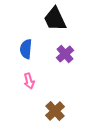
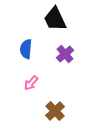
pink arrow: moved 2 px right, 2 px down; rotated 56 degrees clockwise
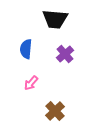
black trapezoid: rotated 60 degrees counterclockwise
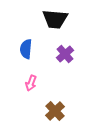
pink arrow: rotated 21 degrees counterclockwise
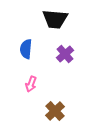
pink arrow: moved 1 px down
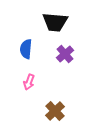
black trapezoid: moved 3 px down
pink arrow: moved 2 px left, 2 px up
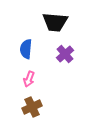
pink arrow: moved 3 px up
brown cross: moved 23 px left, 4 px up; rotated 18 degrees clockwise
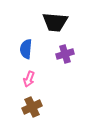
purple cross: rotated 24 degrees clockwise
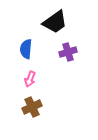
black trapezoid: rotated 40 degrees counterclockwise
purple cross: moved 3 px right, 2 px up
pink arrow: moved 1 px right
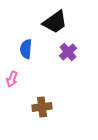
purple cross: rotated 24 degrees counterclockwise
pink arrow: moved 18 px left
brown cross: moved 10 px right; rotated 18 degrees clockwise
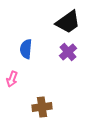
black trapezoid: moved 13 px right
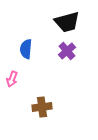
black trapezoid: moved 1 px left; rotated 20 degrees clockwise
purple cross: moved 1 px left, 1 px up
